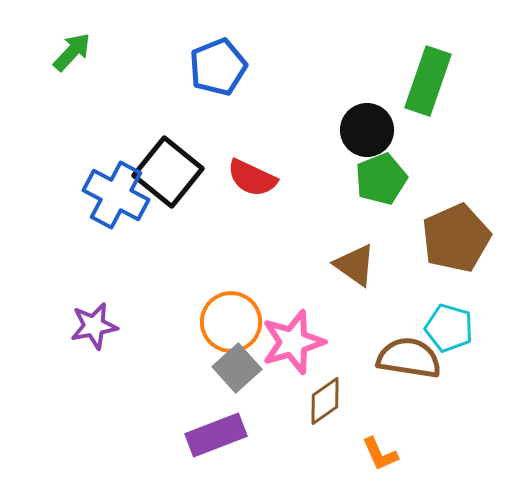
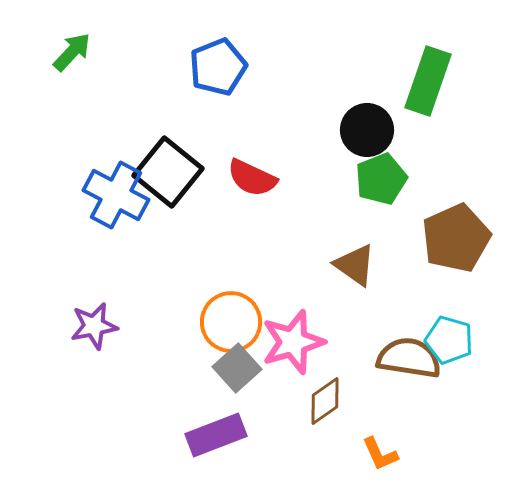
cyan pentagon: moved 12 px down
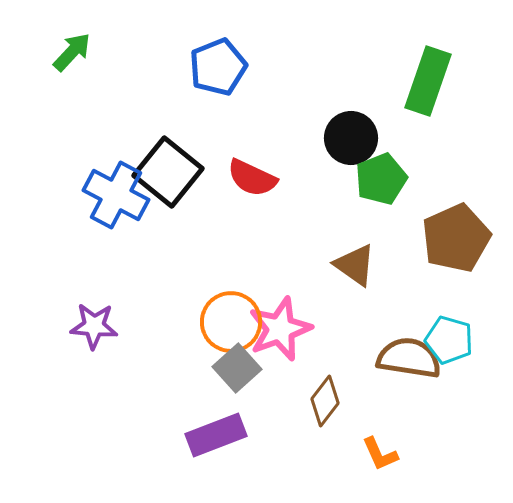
black circle: moved 16 px left, 8 px down
purple star: rotated 15 degrees clockwise
pink star: moved 13 px left, 13 px up; rotated 4 degrees counterclockwise
brown diamond: rotated 18 degrees counterclockwise
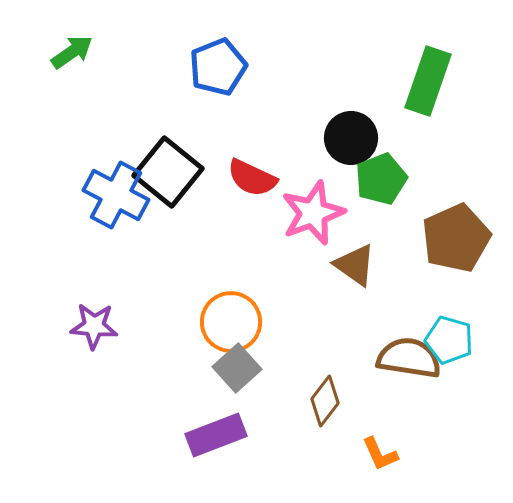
green arrow: rotated 12 degrees clockwise
pink star: moved 33 px right, 116 px up
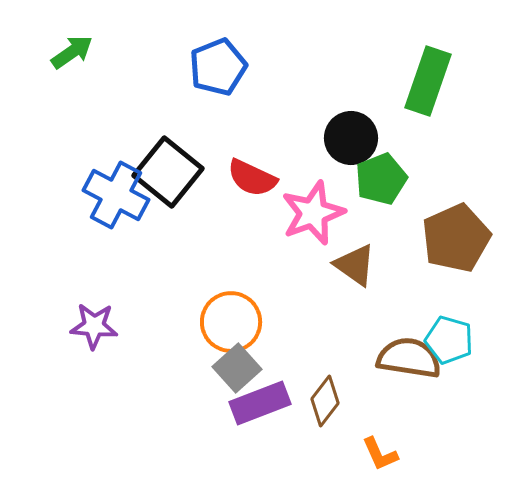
purple rectangle: moved 44 px right, 32 px up
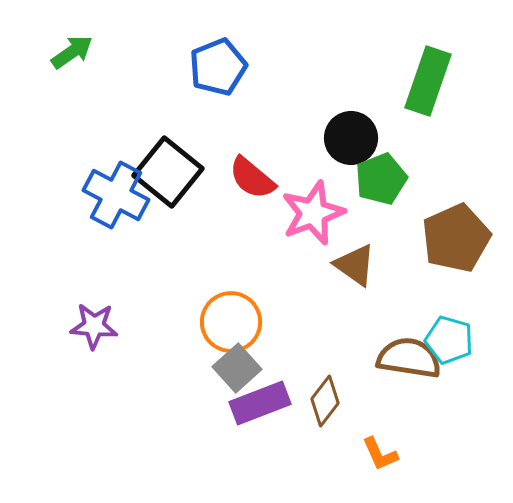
red semicircle: rotated 15 degrees clockwise
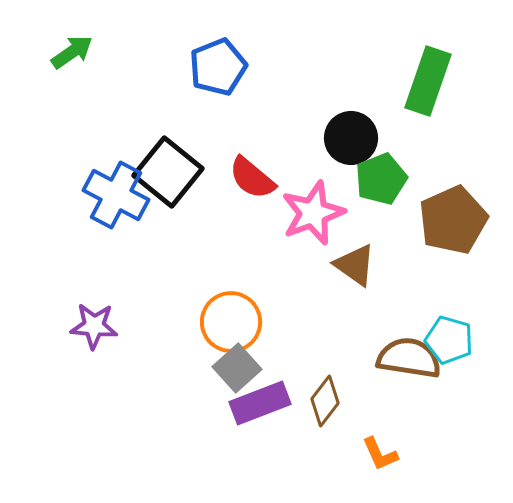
brown pentagon: moved 3 px left, 18 px up
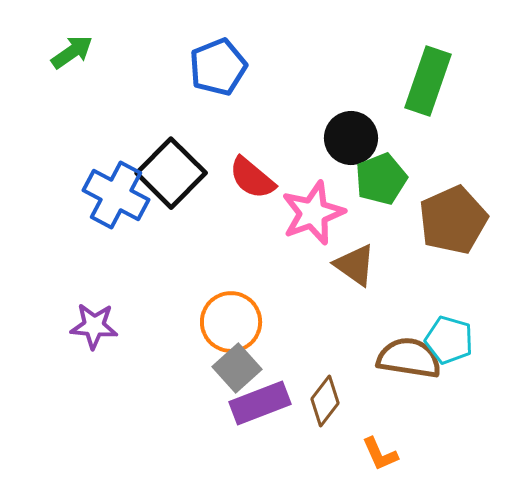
black square: moved 3 px right, 1 px down; rotated 6 degrees clockwise
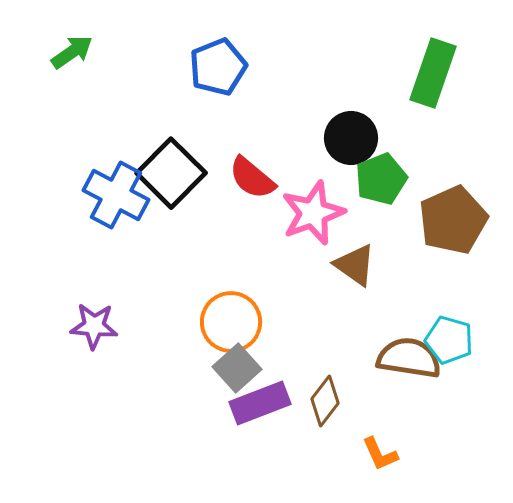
green rectangle: moved 5 px right, 8 px up
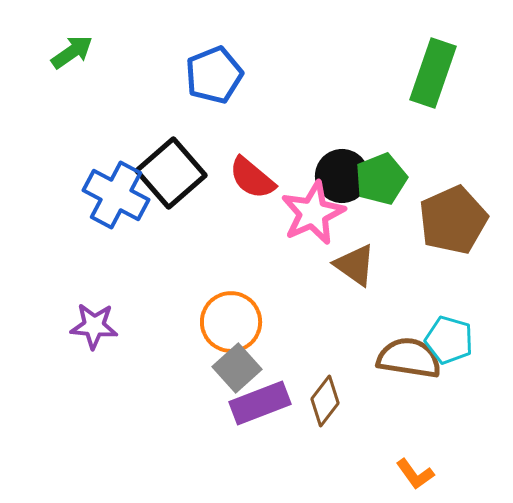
blue pentagon: moved 4 px left, 8 px down
black circle: moved 9 px left, 38 px down
black square: rotated 4 degrees clockwise
pink star: rotated 4 degrees counterclockwise
orange L-shape: moved 35 px right, 20 px down; rotated 12 degrees counterclockwise
